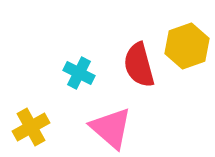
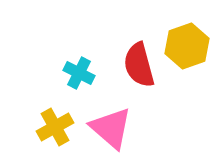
yellow cross: moved 24 px right
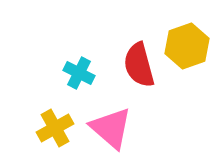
yellow cross: moved 1 px down
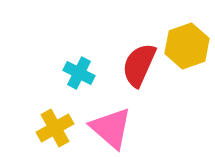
red semicircle: rotated 39 degrees clockwise
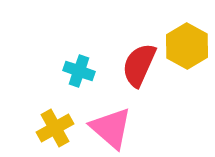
yellow hexagon: rotated 12 degrees counterclockwise
cyan cross: moved 2 px up; rotated 8 degrees counterclockwise
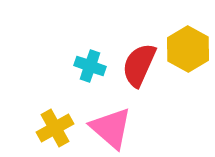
yellow hexagon: moved 1 px right, 3 px down
cyan cross: moved 11 px right, 5 px up
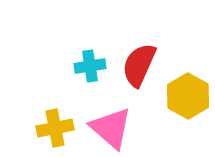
yellow hexagon: moved 47 px down
cyan cross: rotated 28 degrees counterclockwise
yellow cross: rotated 18 degrees clockwise
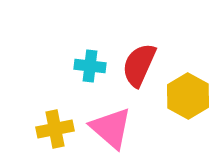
cyan cross: rotated 16 degrees clockwise
yellow cross: moved 1 px down
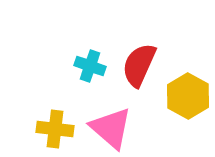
cyan cross: rotated 12 degrees clockwise
yellow cross: rotated 18 degrees clockwise
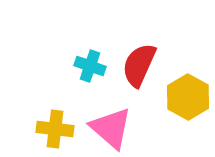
yellow hexagon: moved 1 px down
